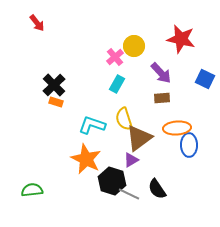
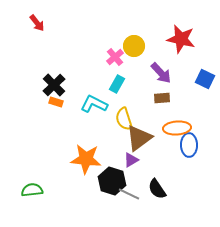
cyan L-shape: moved 2 px right, 21 px up; rotated 8 degrees clockwise
orange star: rotated 20 degrees counterclockwise
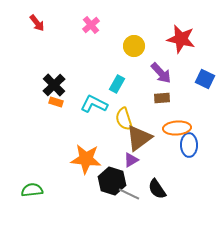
pink cross: moved 24 px left, 32 px up
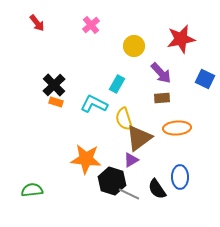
red star: rotated 24 degrees counterclockwise
blue ellipse: moved 9 px left, 32 px down
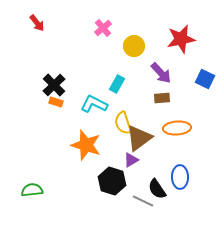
pink cross: moved 12 px right, 3 px down
yellow semicircle: moved 1 px left, 4 px down
orange star: moved 14 px up; rotated 12 degrees clockwise
gray line: moved 14 px right, 7 px down
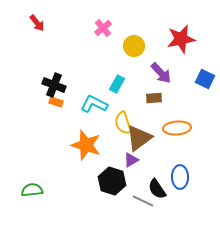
black cross: rotated 25 degrees counterclockwise
brown rectangle: moved 8 px left
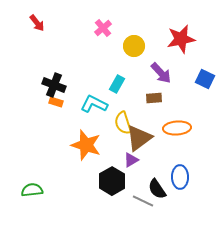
black hexagon: rotated 12 degrees clockwise
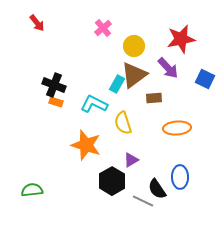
purple arrow: moved 7 px right, 5 px up
brown triangle: moved 5 px left, 63 px up
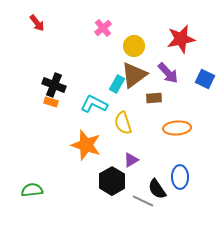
purple arrow: moved 5 px down
orange rectangle: moved 5 px left
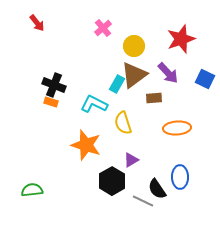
red star: rotated 8 degrees counterclockwise
